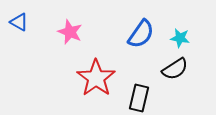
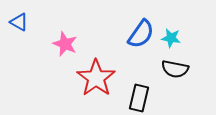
pink star: moved 5 px left, 12 px down
cyan star: moved 9 px left
black semicircle: rotated 44 degrees clockwise
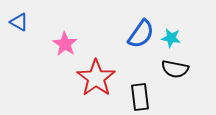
pink star: rotated 10 degrees clockwise
black rectangle: moved 1 px right, 1 px up; rotated 20 degrees counterclockwise
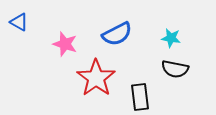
blue semicircle: moved 24 px left; rotated 28 degrees clockwise
pink star: rotated 15 degrees counterclockwise
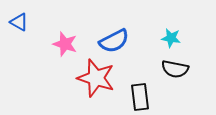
blue semicircle: moved 3 px left, 7 px down
red star: rotated 18 degrees counterclockwise
